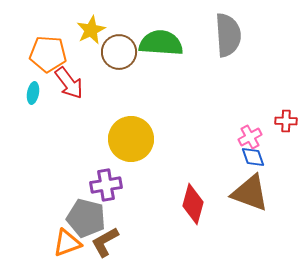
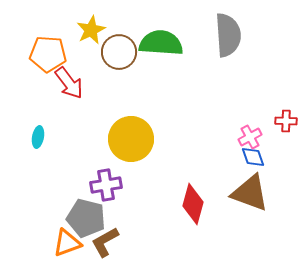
cyan ellipse: moved 5 px right, 44 px down
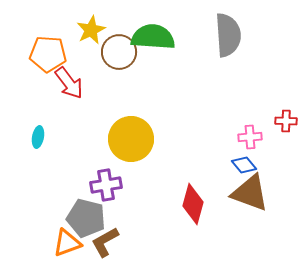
green semicircle: moved 8 px left, 6 px up
pink cross: rotated 25 degrees clockwise
blue diamond: moved 9 px left, 8 px down; rotated 20 degrees counterclockwise
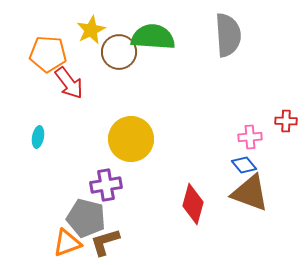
brown L-shape: rotated 12 degrees clockwise
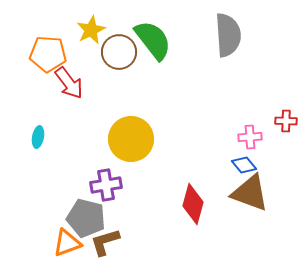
green semicircle: moved 3 px down; rotated 48 degrees clockwise
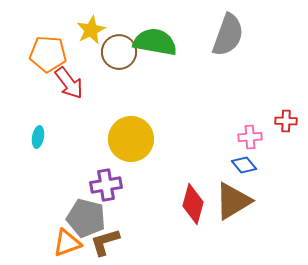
gray semicircle: rotated 24 degrees clockwise
green semicircle: moved 2 px right, 2 px down; rotated 42 degrees counterclockwise
brown triangle: moved 17 px left, 8 px down; rotated 51 degrees counterclockwise
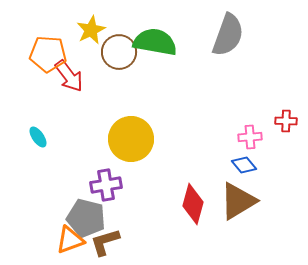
red arrow: moved 7 px up
cyan ellipse: rotated 45 degrees counterclockwise
brown triangle: moved 5 px right
orange triangle: moved 3 px right, 3 px up
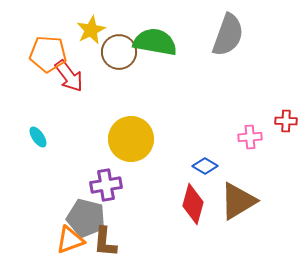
blue diamond: moved 39 px left, 1 px down; rotated 20 degrees counterclockwise
brown L-shape: rotated 68 degrees counterclockwise
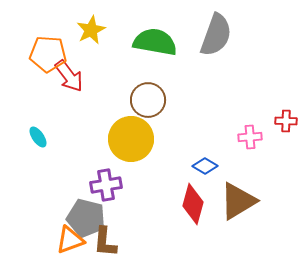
gray semicircle: moved 12 px left
brown circle: moved 29 px right, 48 px down
